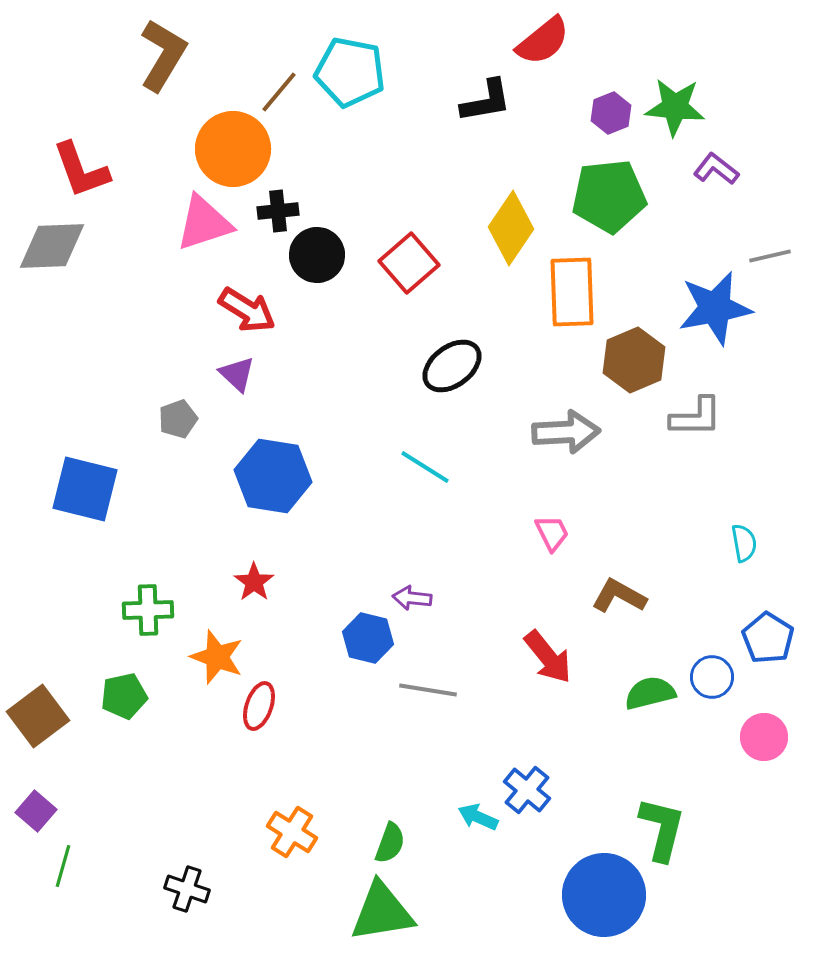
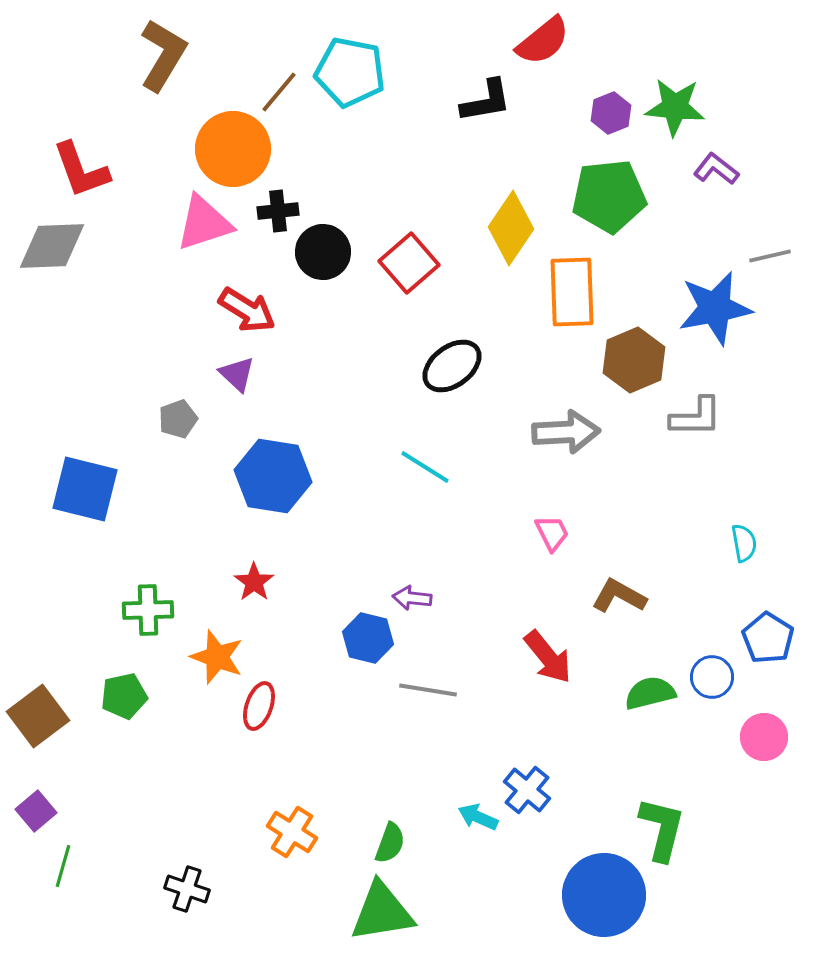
black circle at (317, 255): moved 6 px right, 3 px up
purple square at (36, 811): rotated 9 degrees clockwise
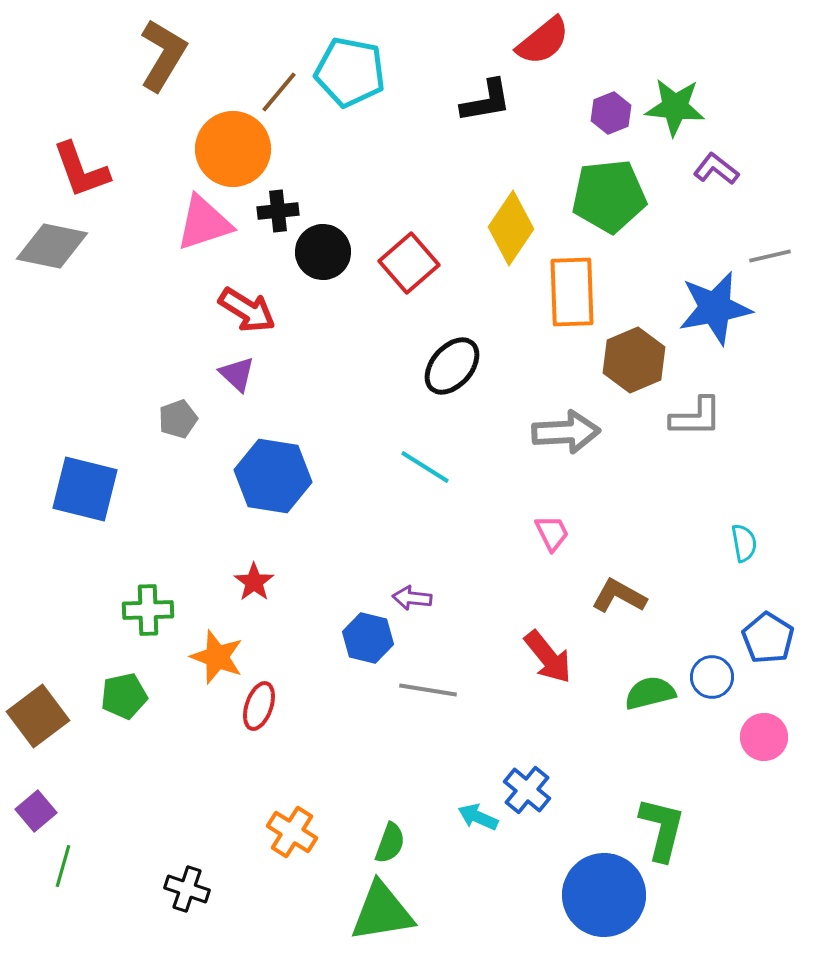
gray diamond at (52, 246): rotated 14 degrees clockwise
black ellipse at (452, 366): rotated 12 degrees counterclockwise
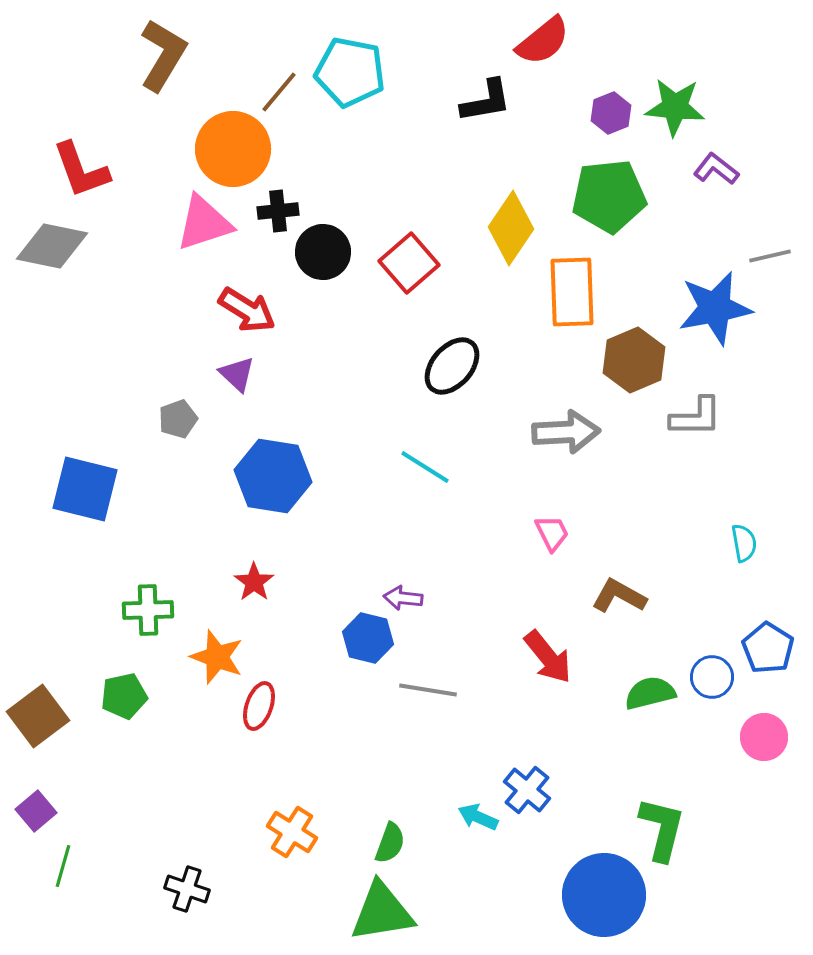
purple arrow at (412, 598): moved 9 px left
blue pentagon at (768, 638): moved 10 px down
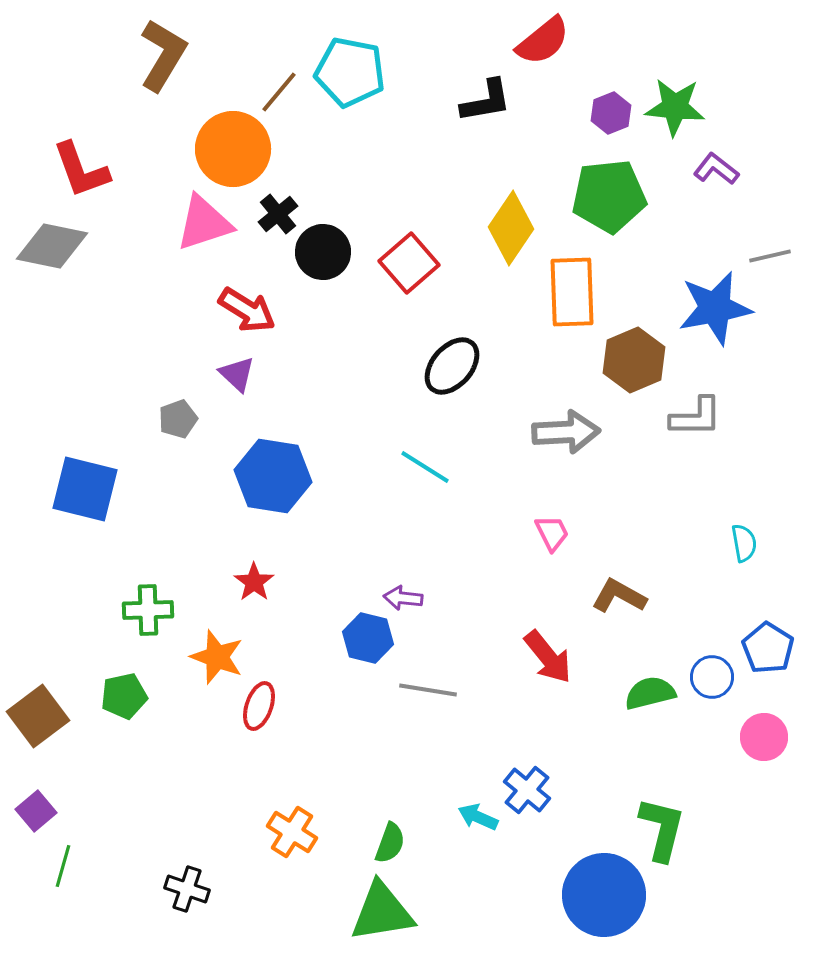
black cross at (278, 211): moved 3 px down; rotated 33 degrees counterclockwise
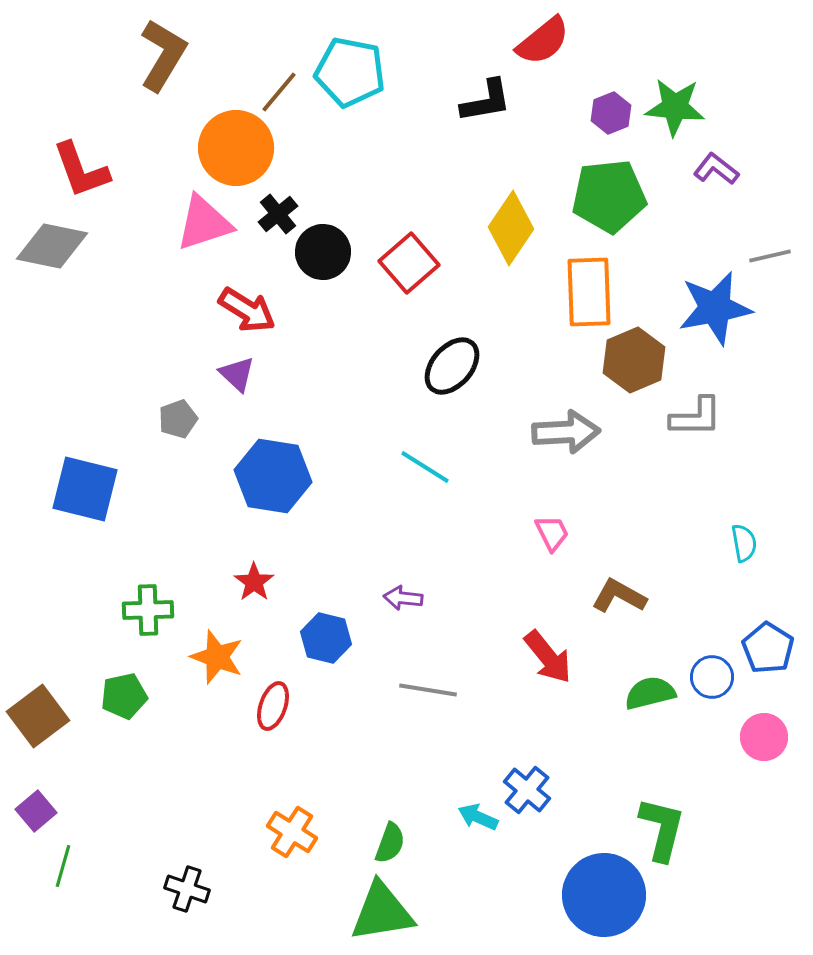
orange circle at (233, 149): moved 3 px right, 1 px up
orange rectangle at (572, 292): moved 17 px right
blue hexagon at (368, 638): moved 42 px left
red ellipse at (259, 706): moved 14 px right
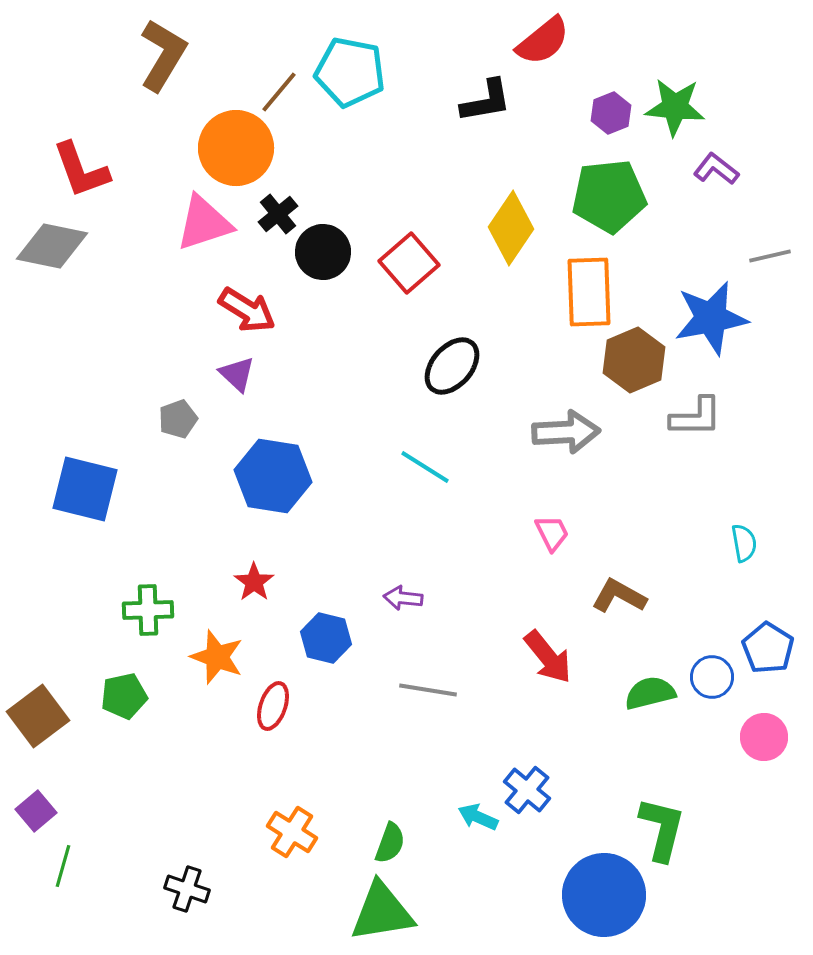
blue star at (715, 308): moved 4 px left, 10 px down
